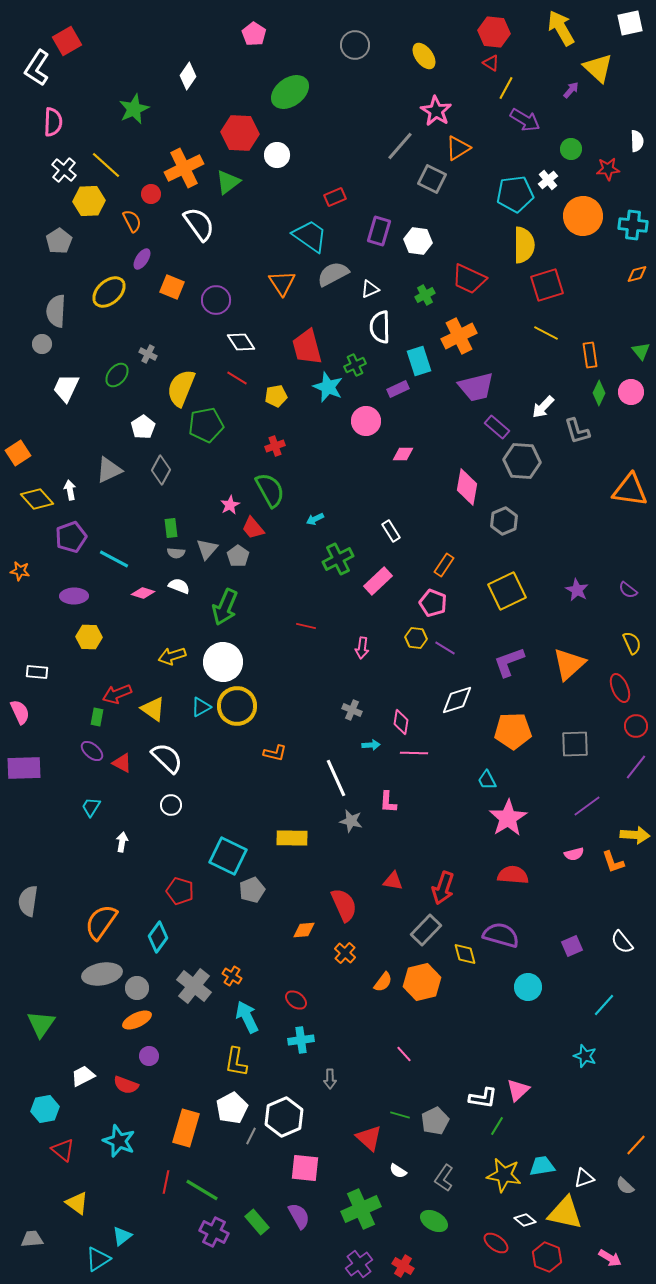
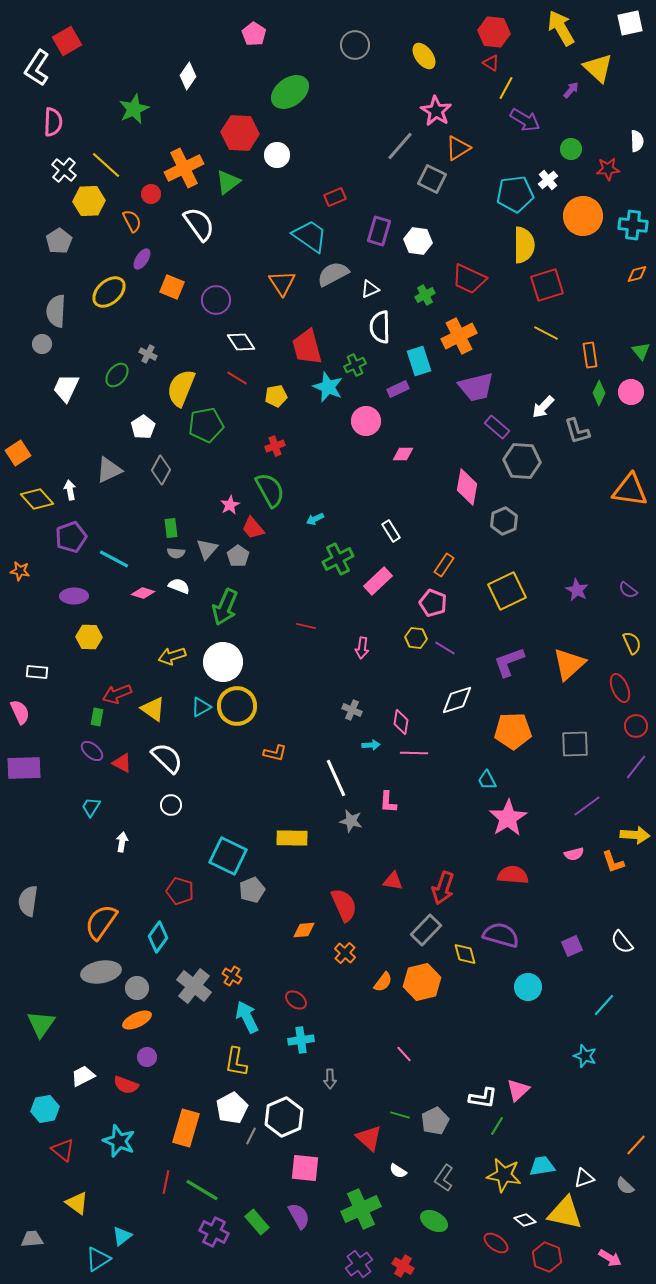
gray ellipse at (102, 974): moved 1 px left, 2 px up
purple circle at (149, 1056): moved 2 px left, 1 px down
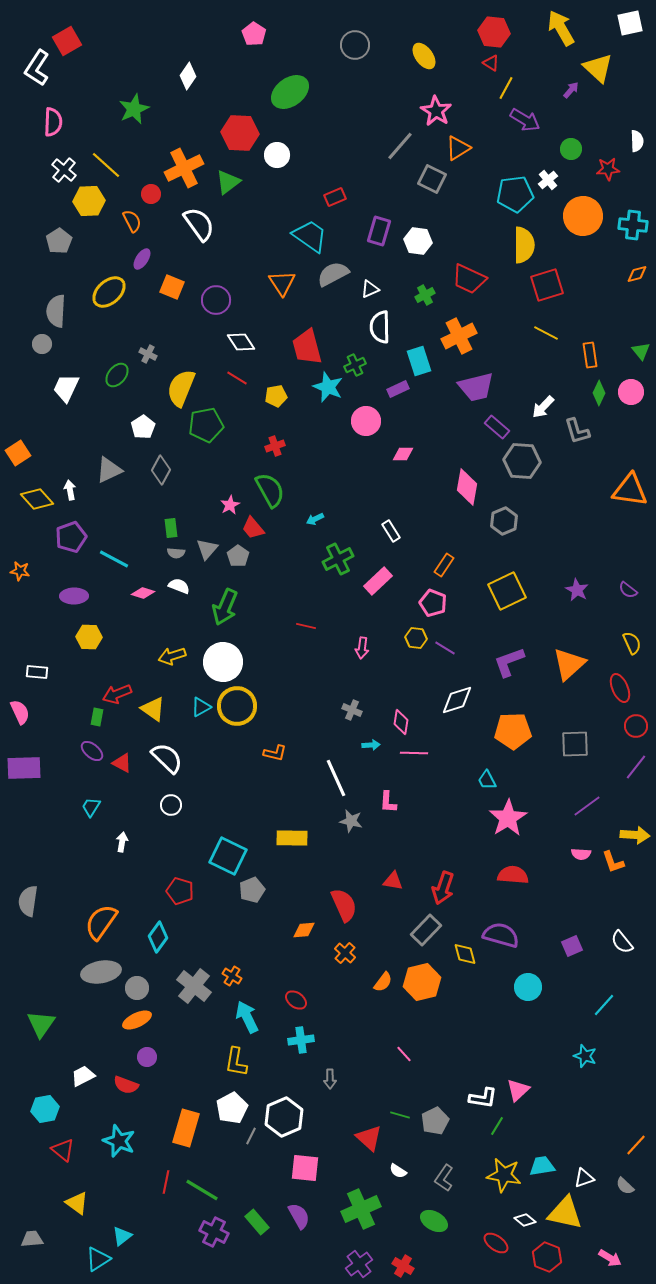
pink semicircle at (574, 854): moved 7 px right; rotated 18 degrees clockwise
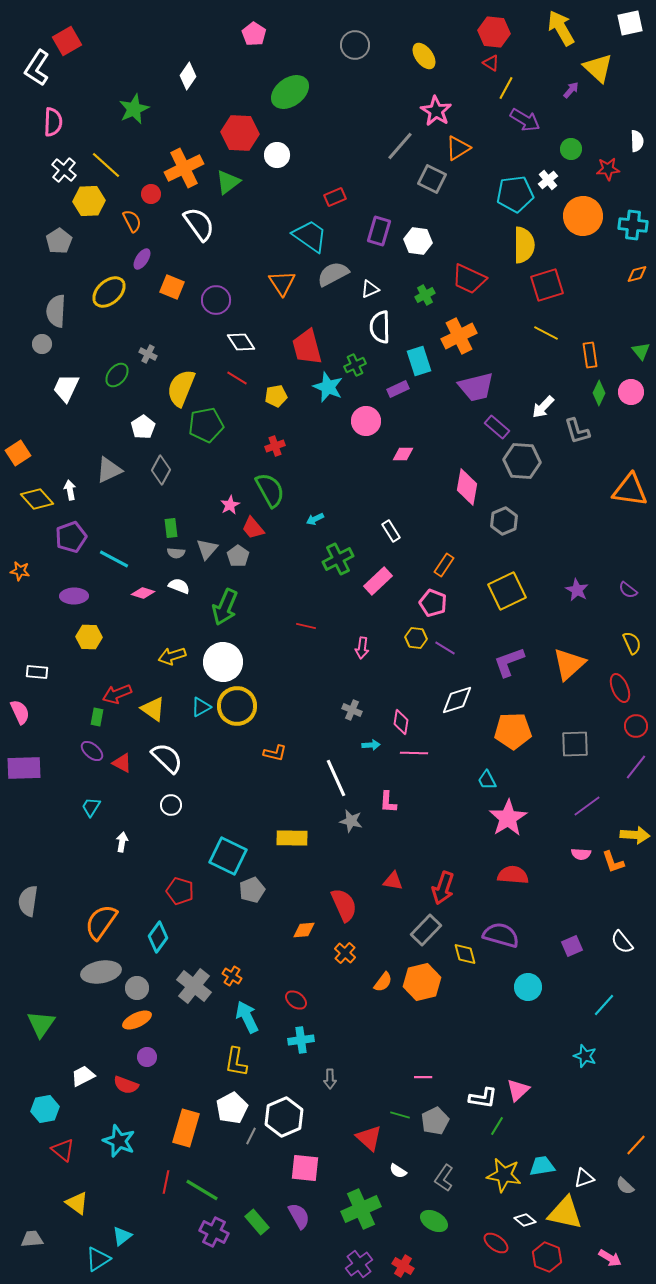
pink line at (404, 1054): moved 19 px right, 23 px down; rotated 48 degrees counterclockwise
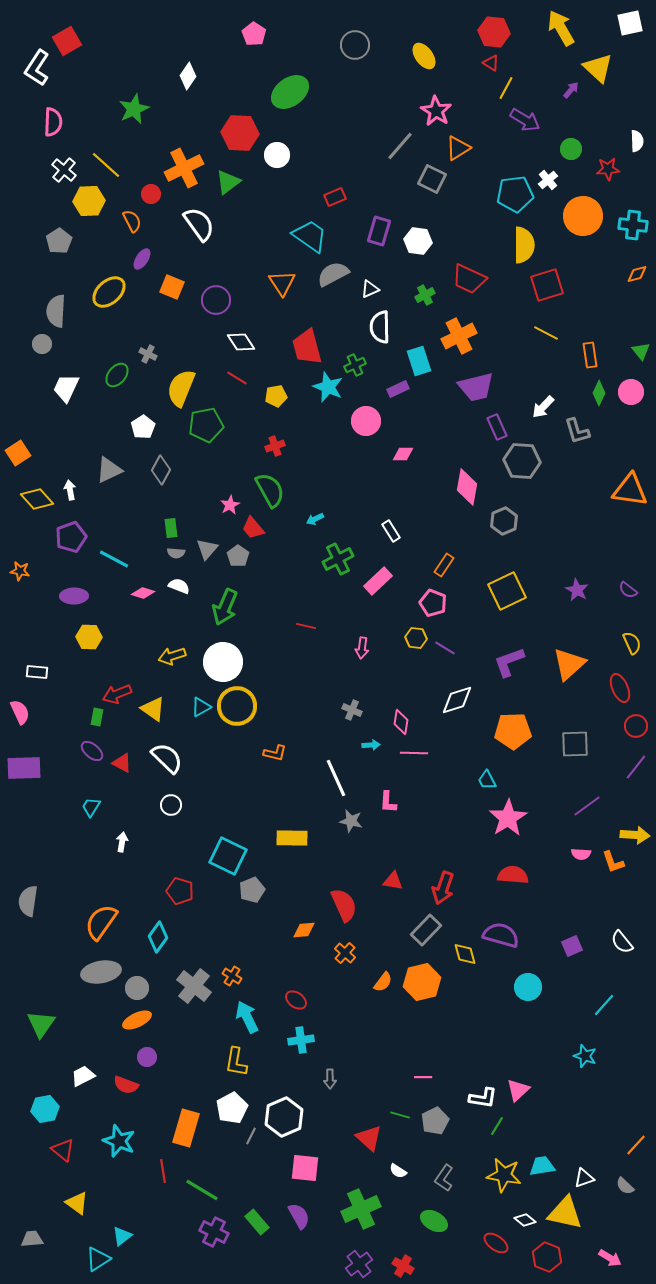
purple rectangle at (497, 427): rotated 25 degrees clockwise
red line at (166, 1182): moved 3 px left, 11 px up; rotated 20 degrees counterclockwise
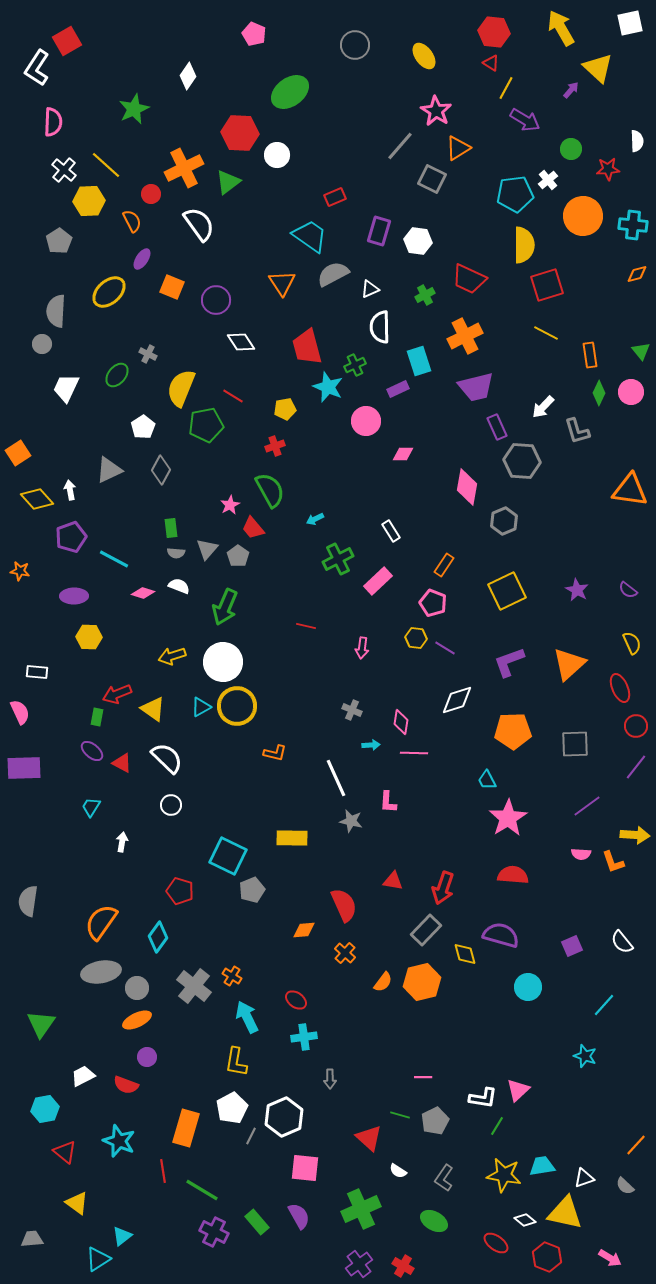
pink pentagon at (254, 34): rotated 10 degrees counterclockwise
orange cross at (459, 336): moved 6 px right
red line at (237, 378): moved 4 px left, 18 px down
yellow pentagon at (276, 396): moved 9 px right, 13 px down
cyan cross at (301, 1040): moved 3 px right, 3 px up
red triangle at (63, 1150): moved 2 px right, 2 px down
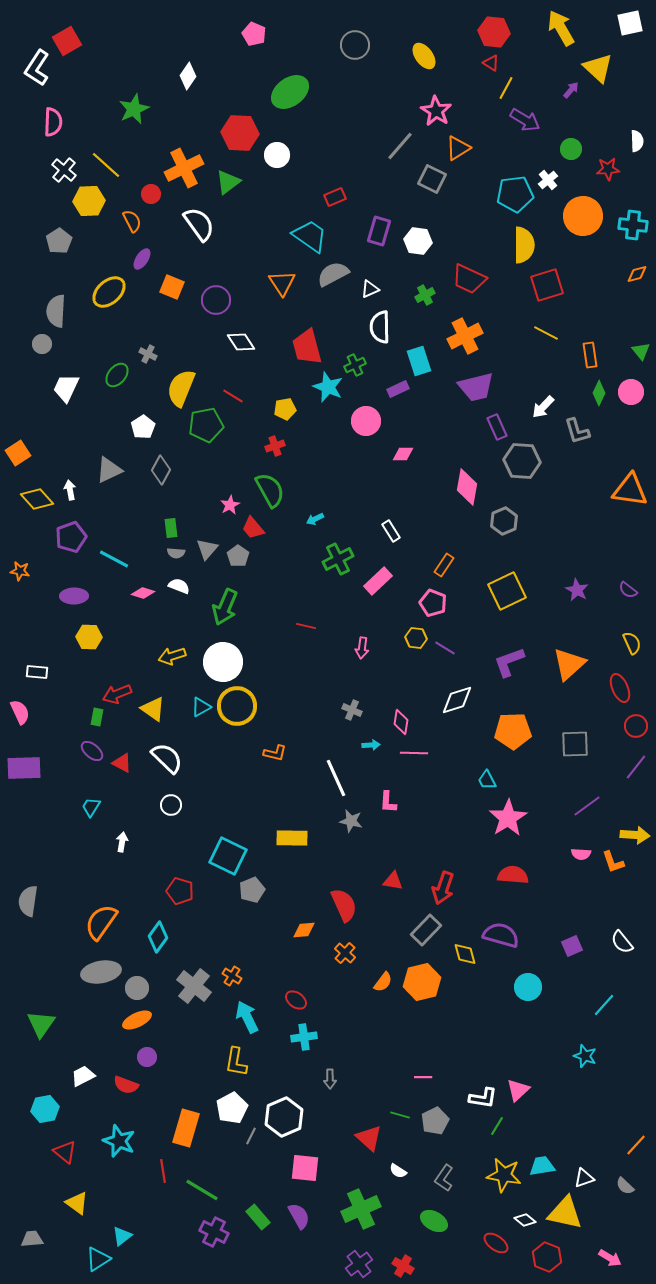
green rectangle at (257, 1222): moved 1 px right, 5 px up
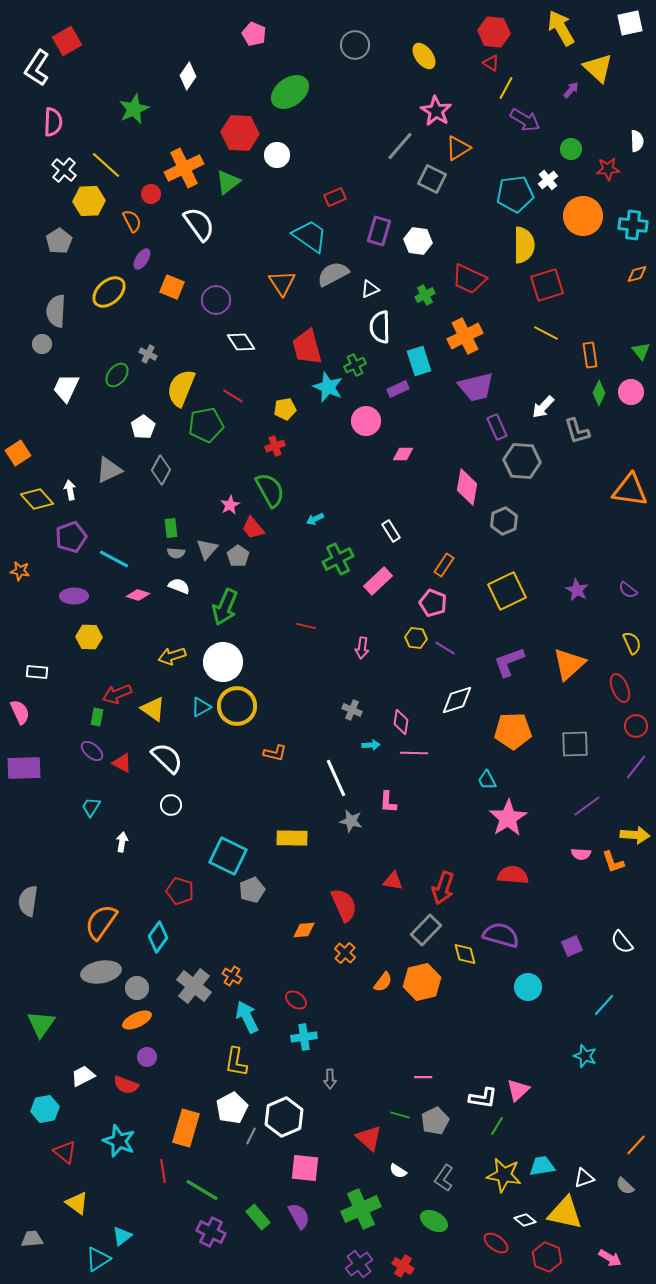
pink diamond at (143, 593): moved 5 px left, 2 px down
purple cross at (214, 1232): moved 3 px left
